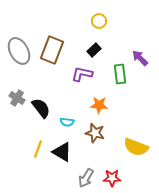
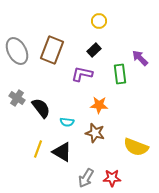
gray ellipse: moved 2 px left
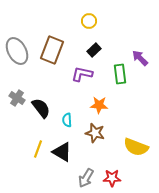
yellow circle: moved 10 px left
cyan semicircle: moved 2 px up; rotated 80 degrees clockwise
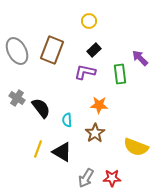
purple L-shape: moved 3 px right, 2 px up
brown star: rotated 24 degrees clockwise
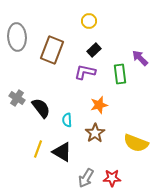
gray ellipse: moved 14 px up; rotated 24 degrees clockwise
orange star: rotated 18 degrees counterclockwise
yellow semicircle: moved 4 px up
